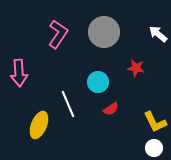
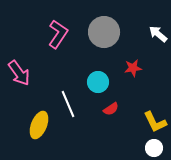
red star: moved 3 px left; rotated 18 degrees counterclockwise
pink arrow: rotated 32 degrees counterclockwise
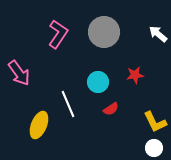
red star: moved 2 px right, 7 px down
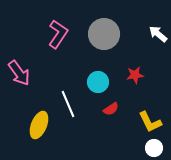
gray circle: moved 2 px down
yellow L-shape: moved 5 px left
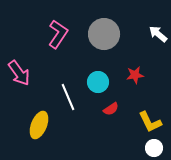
white line: moved 7 px up
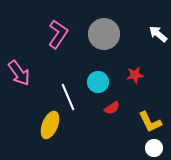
red semicircle: moved 1 px right, 1 px up
yellow ellipse: moved 11 px right
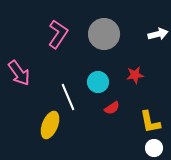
white arrow: rotated 126 degrees clockwise
yellow L-shape: rotated 15 degrees clockwise
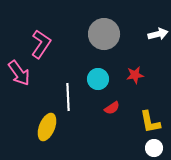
pink L-shape: moved 17 px left, 10 px down
cyan circle: moved 3 px up
white line: rotated 20 degrees clockwise
yellow ellipse: moved 3 px left, 2 px down
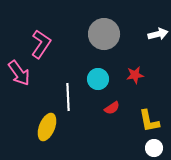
yellow L-shape: moved 1 px left, 1 px up
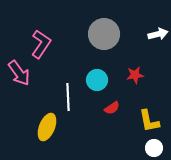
cyan circle: moved 1 px left, 1 px down
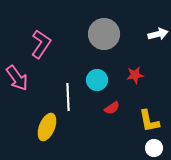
pink arrow: moved 2 px left, 5 px down
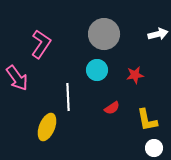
cyan circle: moved 10 px up
yellow L-shape: moved 2 px left, 1 px up
